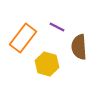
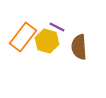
orange rectangle: moved 1 px up
yellow hexagon: moved 23 px up
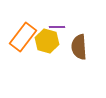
purple line: rotated 28 degrees counterclockwise
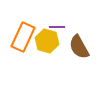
orange rectangle: rotated 12 degrees counterclockwise
brown semicircle: rotated 25 degrees counterclockwise
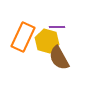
brown semicircle: moved 20 px left, 11 px down
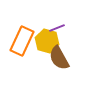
purple line: moved 1 px down; rotated 21 degrees counterclockwise
orange rectangle: moved 1 px left, 4 px down
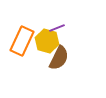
brown semicircle: rotated 125 degrees counterclockwise
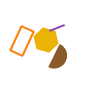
yellow hexagon: moved 1 px left, 1 px up
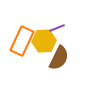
yellow hexagon: moved 2 px left, 1 px down; rotated 20 degrees counterclockwise
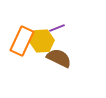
yellow hexagon: moved 2 px left
brown semicircle: rotated 90 degrees counterclockwise
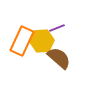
brown semicircle: rotated 15 degrees clockwise
